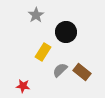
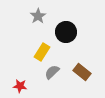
gray star: moved 2 px right, 1 px down
yellow rectangle: moved 1 px left
gray semicircle: moved 8 px left, 2 px down
red star: moved 3 px left
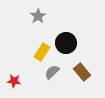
black circle: moved 11 px down
brown rectangle: rotated 12 degrees clockwise
red star: moved 6 px left, 5 px up
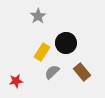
red star: moved 2 px right; rotated 16 degrees counterclockwise
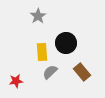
yellow rectangle: rotated 36 degrees counterclockwise
gray semicircle: moved 2 px left
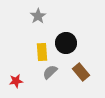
brown rectangle: moved 1 px left
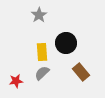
gray star: moved 1 px right, 1 px up
gray semicircle: moved 8 px left, 1 px down
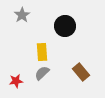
gray star: moved 17 px left
black circle: moved 1 px left, 17 px up
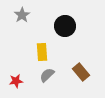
gray semicircle: moved 5 px right, 2 px down
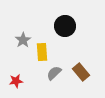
gray star: moved 1 px right, 25 px down
gray semicircle: moved 7 px right, 2 px up
